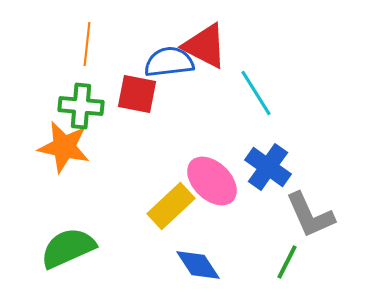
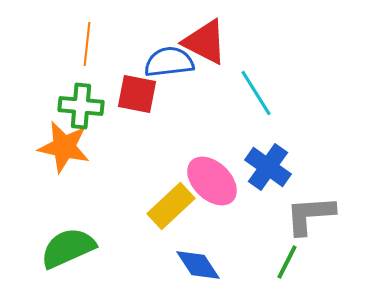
red triangle: moved 4 px up
gray L-shape: rotated 110 degrees clockwise
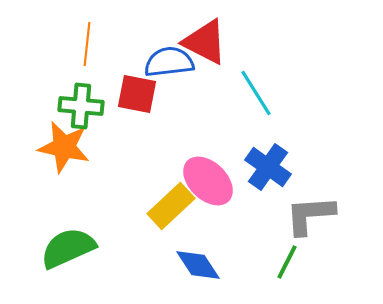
pink ellipse: moved 4 px left
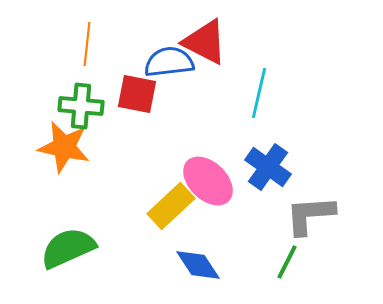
cyan line: moved 3 px right; rotated 45 degrees clockwise
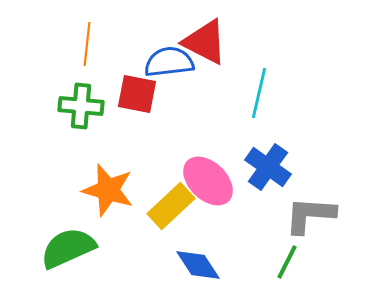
orange star: moved 44 px right, 43 px down; rotated 4 degrees clockwise
gray L-shape: rotated 8 degrees clockwise
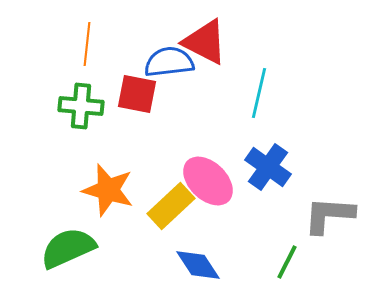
gray L-shape: moved 19 px right
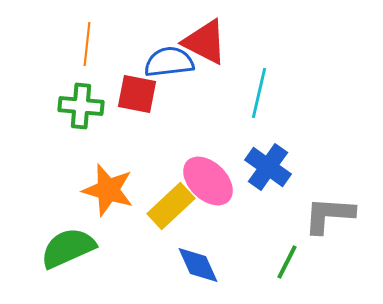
blue diamond: rotated 9 degrees clockwise
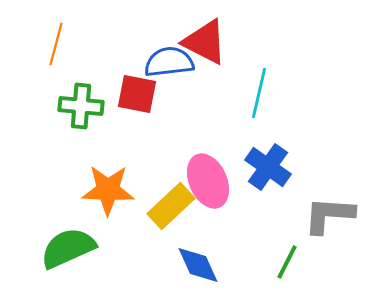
orange line: moved 31 px left; rotated 9 degrees clockwise
pink ellipse: rotated 22 degrees clockwise
orange star: rotated 14 degrees counterclockwise
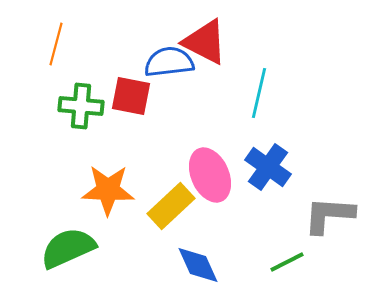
red square: moved 6 px left, 2 px down
pink ellipse: moved 2 px right, 6 px up
green line: rotated 36 degrees clockwise
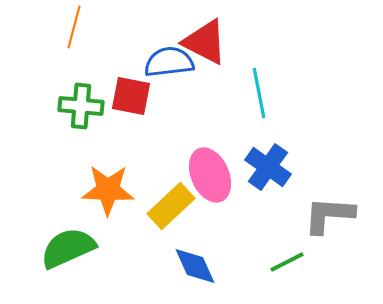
orange line: moved 18 px right, 17 px up
cyan line: rotated 24 degrees counterclockwise
blue diamond: moved 3 px left, 1 px down
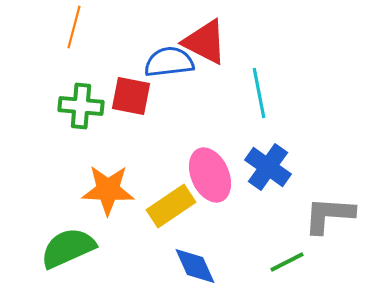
yellow rectangle: rotated 9 degrees clockwise
